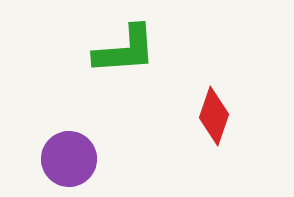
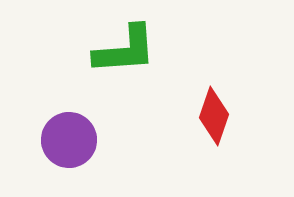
purple circle: moved 19 px up
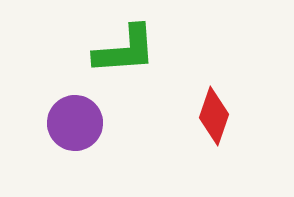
purple circle: moved 6 px right, 17 px up
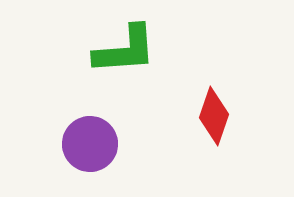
purple circle: moved 15 px right, 21 px down
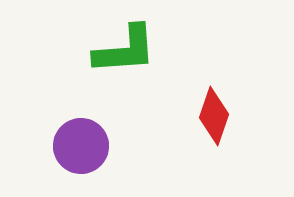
purple circle: moved 9 px left, 2 px down
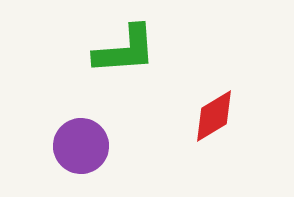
red diamond: rotated 40 degrees clockwise
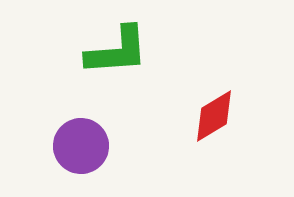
green L-shape: moved 8 px left, 1 px down
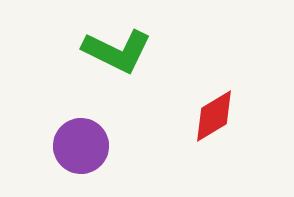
green L-shape: rotated 30 degrees clockwise
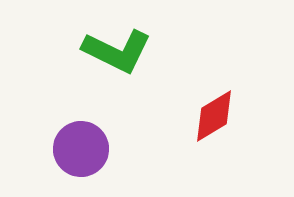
purple circle: moved 3 px down
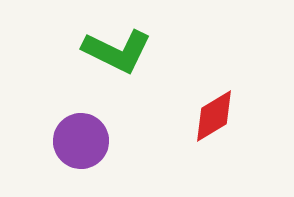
purple circle: moved 8 px up
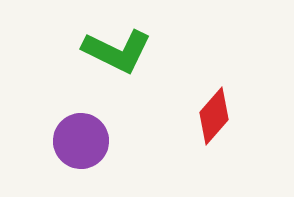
red diamond: rotated 18 degrees counterclockwise
